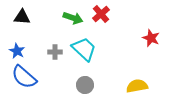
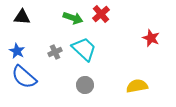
gray cross: rotated 24 degrees counterclockwise
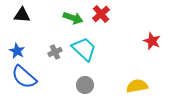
black triangle: moved 2 px up
red star: moved 1 px right, 3 px down
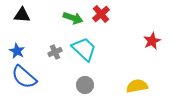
red star: rotated 24 degrees clockwise
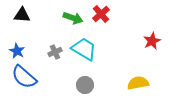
cyan trapezoid: rotated 12 degrees counterclockwise
yellow semicircle: moved 1 px right, 3 px up
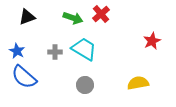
black triangle: moved 5 px right, 2 px down; rotated 24 degrees counterclockwise
gray cross: rotated 24 degrees clockwise
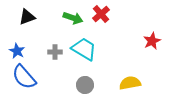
blue semicircle: rotated 8 degrees clockwise
yellow semicircle: moved 8 px left
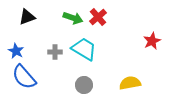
red cross: moved 3 px left, 3 px down
blue star: moved 1 px left
gray circle: moved 1 px left
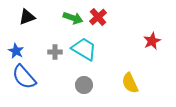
yellow semicircle: rotated 105 degrees counterclockwise
